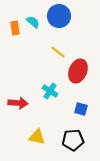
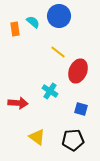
orange rectangle: moved 1 px down
yellow triangle: rotated 24 degrees clockwise
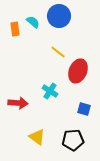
blue square: moved 3 px right
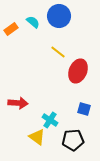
orange rectangle: moved 4 px left; rotated 64 degrees clockwise
cyan cross: moved 29 px down
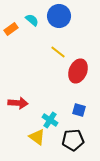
cyan semicircle: moved 1 px left, 2 px up
blue square: moved 5 px left, 1 px down
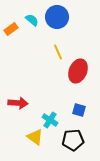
blue circle: moved 2 px left, 1 px down
yellow line: rotated 28 degrees clockwise
yellow triangle: moved 2 px left
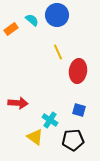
blue circle: moved 2 px up
red ellipse: rotated 15 degrees counterclockwise
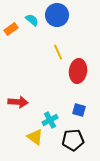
red arrow: moved 1 px up
cyan cross: rotated 28 degrees clockwise
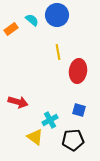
yellow line: rotated 14 degrees clockwise
red arrow: rotated 12 degrees clockwise
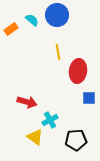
red arrow: moved 9 px right
blue square: moved 10 px right, 12 px up; rotated 16 degrees counterclockwise
black pentagon: moved 3 px right
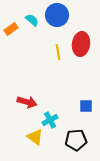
red ellipse: moved 3 px right, 27 px up
blue square: moved 3 px left, 8 px down
